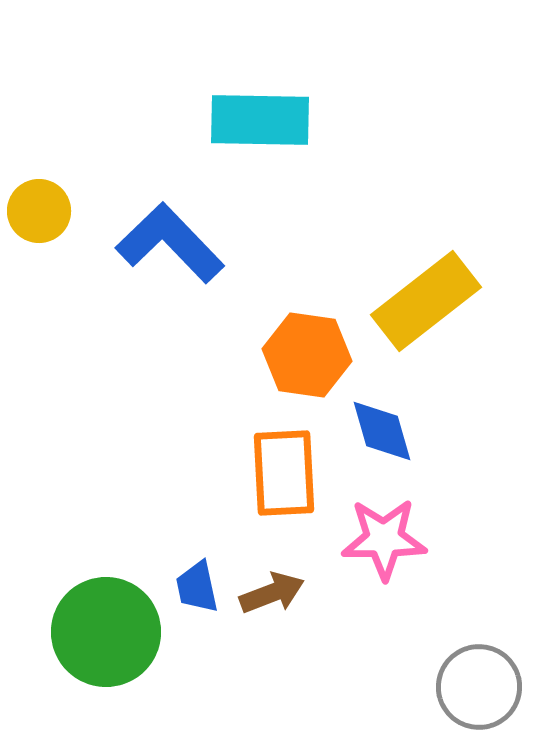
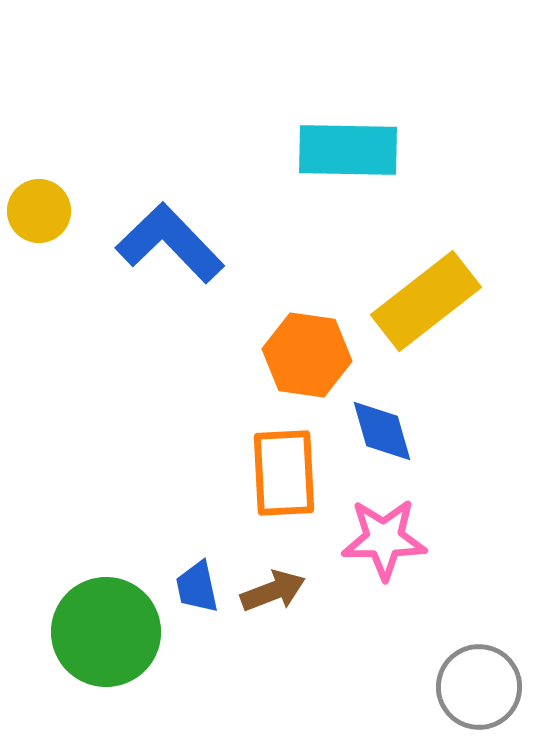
cyan rectangle: moved 88 px right, 30 px down
brown arrow: moved 1 px right, 2 px up
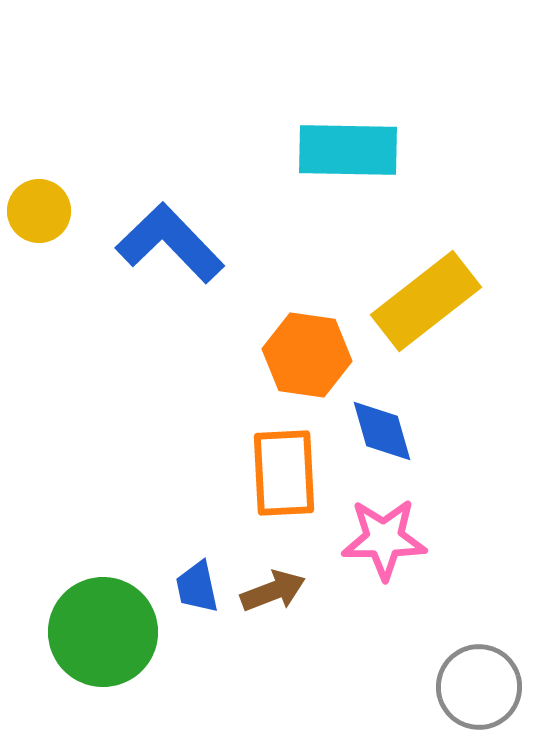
green circle: moved 3 px left
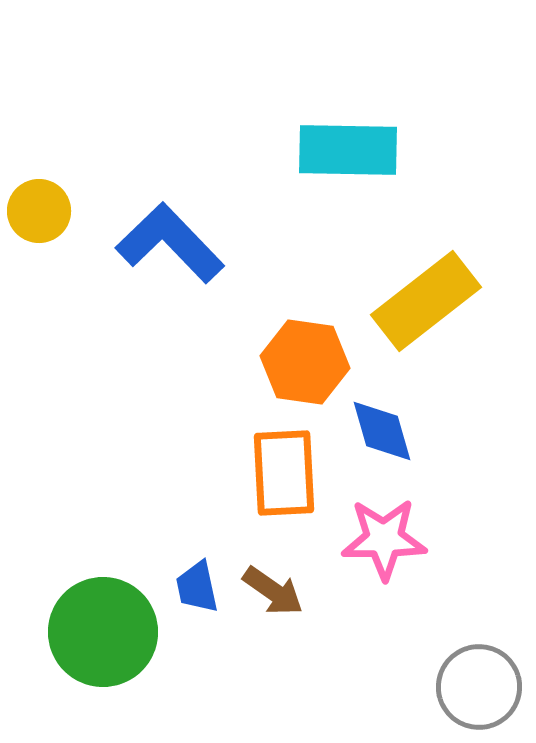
orange hexagon: moved 2 px left, 7 px down
brown arrow: rotated 56 degrees clockwise
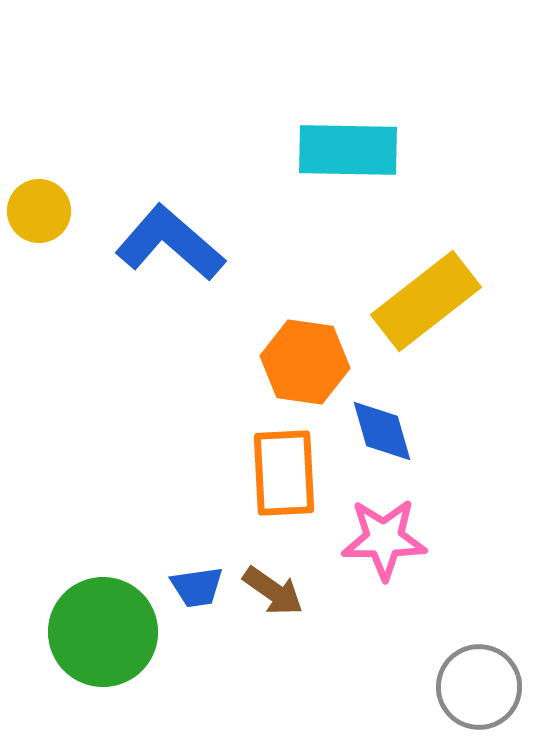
blue L-shape: rotated 5 degrees counterclockwise
blue trapezoid: rotated 86 degrees counterclockwise
